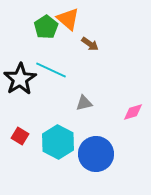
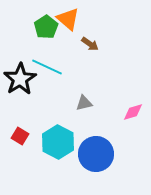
cyan line: moved 4 px left, 3 px up
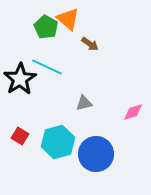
green pentagon: rotated 10 degrees counterclockwise
cyan hexagon: rotated 16 degrees clockwise
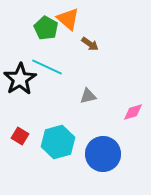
green pentagon: moved 1 px down
gray triangle: moved 4 px right, 7 px up
blue circle: moved 7 px right
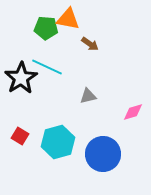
orange triangle: rotated 30 degrees counterclockwise
green pentagon: rotated 25 degrees counterclockwise
black star: moved 1 px right, 1 px up
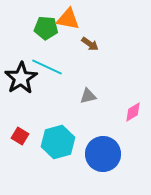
pink diamond: rotated 15 degrees counterclockwise
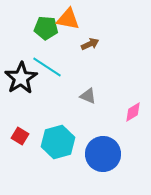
brown arrow: rotated 60 degrees counterclockwise
cyan line: rotated 8 degrees clockwise
gray triangle: rotated 36 degrees clockwise
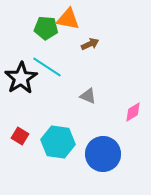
cyan hexagon: rotated 24 degrees clockwise
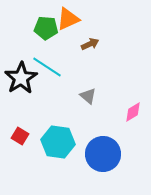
orange triangle: rotated 35 degrees counterclockwise
gray triangle: rotated 18 degrees clockwise
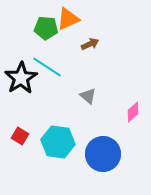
pink diamond: rotated 10 degrees counterclockwise
